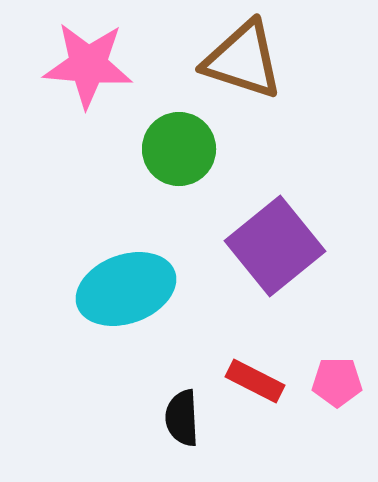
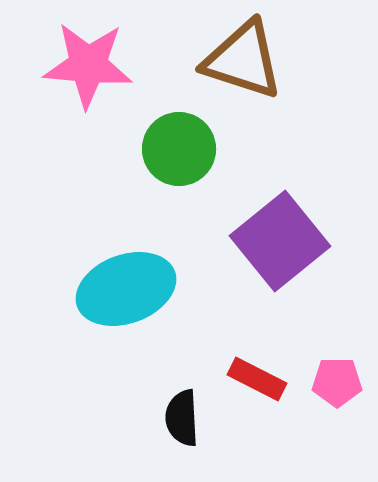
purple square: moved 5 px right, 5 px up
red rectangle: moved 2 px right, 2 px up
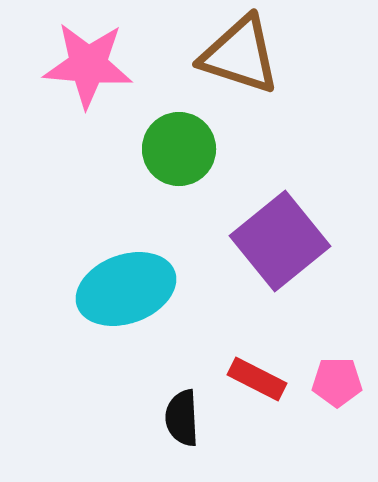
brown triangle: moved 3 px left, 5 px up
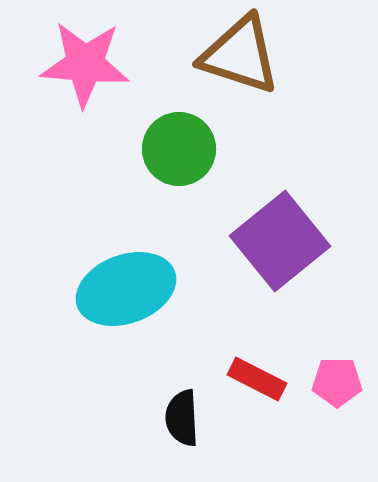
pink star: moved 3 px left, 1 px up
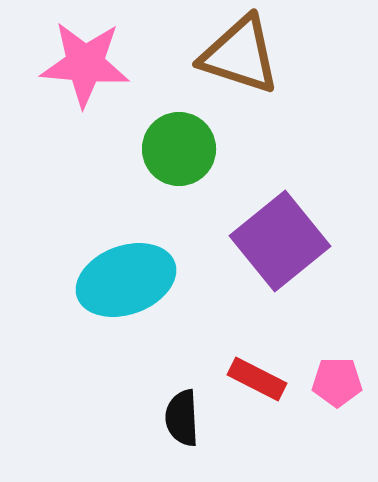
cyan ellipse: moved 9 px up
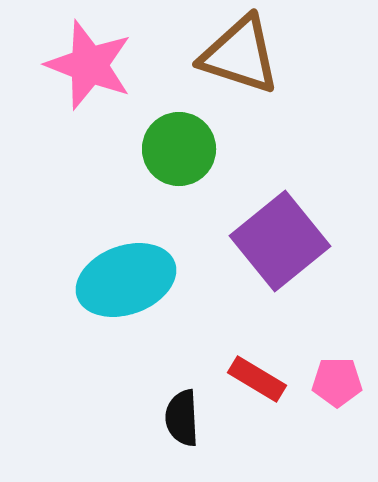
pink star: moved 4 px right, 1 px down; rotated 16 degrees clockwise
red rectangle: rotated 4 degrees clockwise
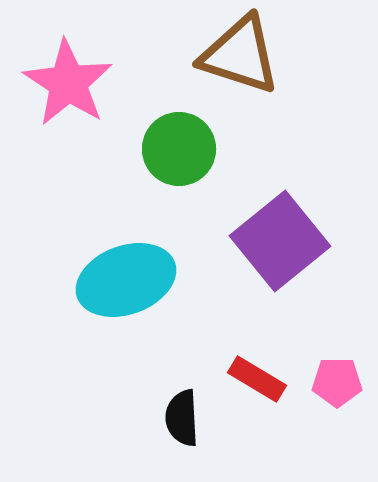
pink star: moved 21 px left, 18 px down; rotated 12 degrees clockwise
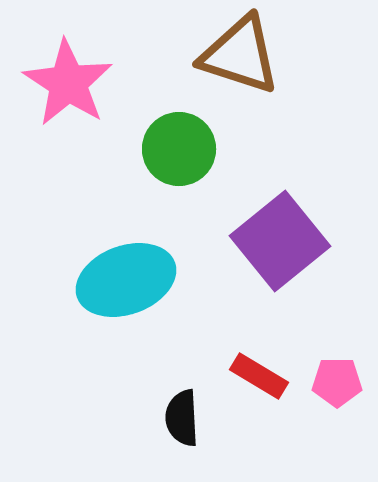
red rectangle: moved 2 px right, 3 px up
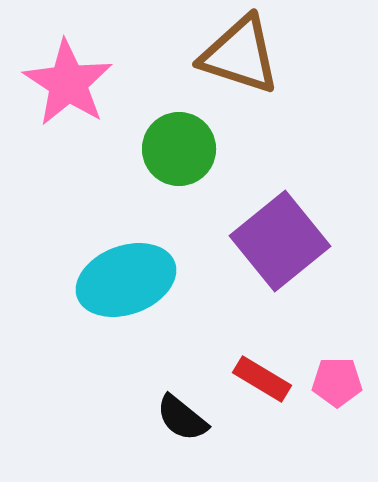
red rectangle: moved 3 px right, 3 px down
black semicircle: rotated 48 degrees counterclockwise
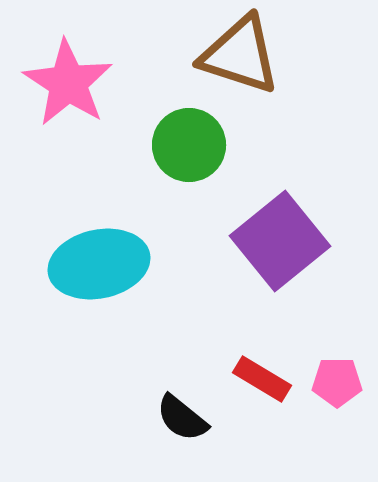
green circle: moved 10 px right, 4 px up
cyan ellipse: moved 27 px left, 16 px up; rotated 8 degrees clockwise
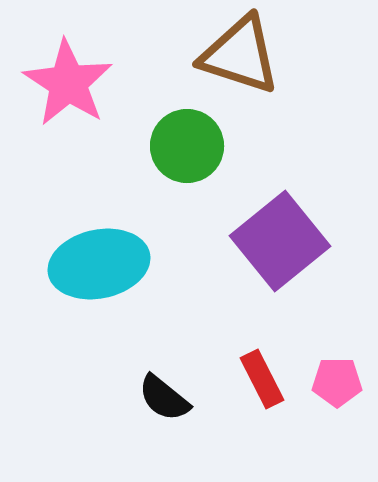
green circle: moved 2 px left, 1 px down
red rectangle: rotated 32 degrees clockwise
black semicircle: moved 18 px left, 20 px up
